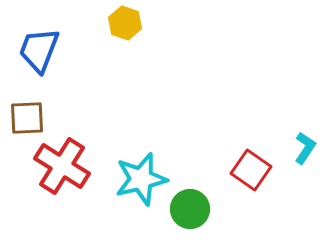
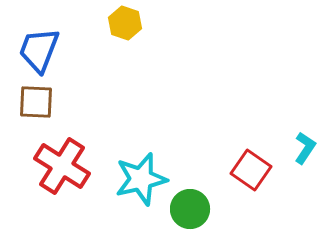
brown square: moved 9 px right, 16 px up; rotated 6 degrees clockwise
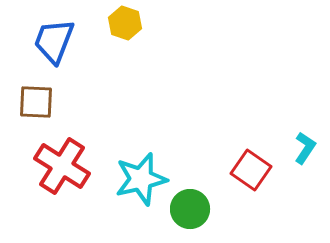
blue trapezoid: moved 15 px right, 9 px up
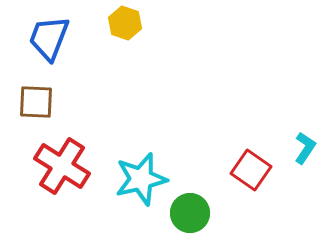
blue trapezoid: moved 5 px left, 3 px up
green circle: moved 4 px down
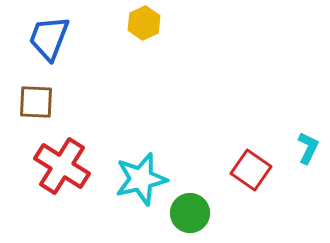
yellow hexagon: moved 19 px right; rotated 16 degrees clockwise
cyan L-shape: moved 3 px right; rotated 8 degrees counterclockwise
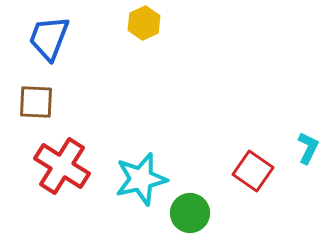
red square: moved 2 px right, 1 px down
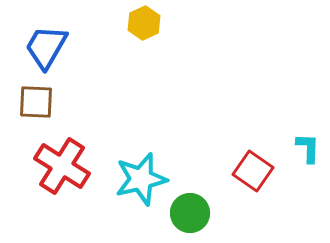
blue trapezoid: moved 3 px left, 9 px down; rotated 9 degrees clockwise
cyan L-shape: rotated 24 degrees counterclockwise
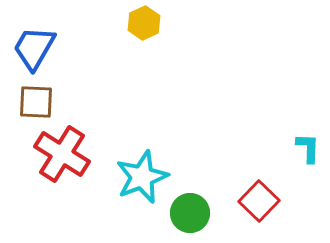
blue trapezoid: moved 12 px left, 1 px down
red cross: moved 12 px up
red square: moved 6 px right, 30 px down; rotated 9 degrees clockwise
cyan star: moved 1 px right, 2 px up; rotated 8 degrees counterclockwise
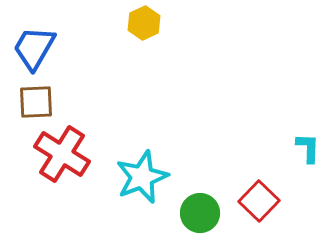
brown square: rotated 6 degrees counterclockwise
green circle: moved 10 px right
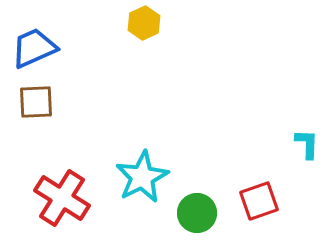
blue trapezoid: rotated 36 degrees clockwise
cyan L-shape: moved 1 px left, 4 px up
red cross: moved 44 px down
cyan star: rotated 6 degrees counterclockwise
red square: rotated 27 degrees clockwise
green circle: moved 3 px left
